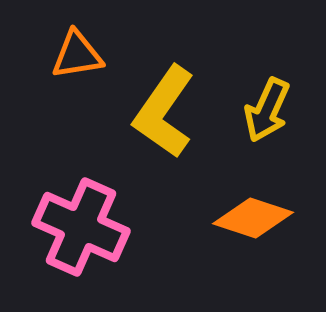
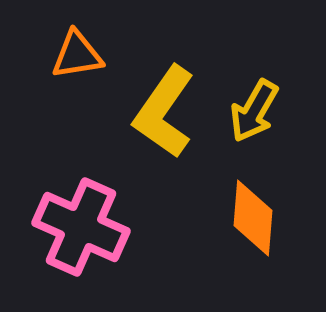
yellow arrow: moved 13 px left, 1 px down; rotated 6 degrees clockwise
orange diamond: rotated 76 degrees clockwise
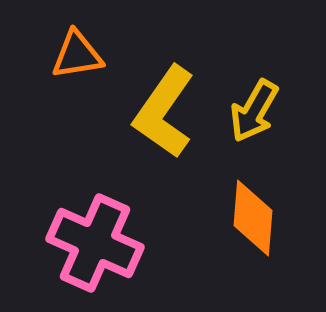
pink cross: moved 14 px right, 16 px down
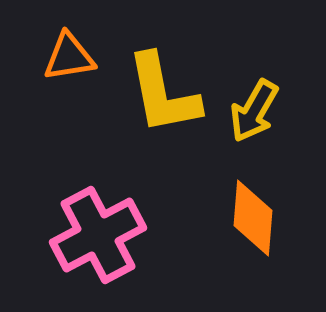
orange triangle: moved 8 px left, 2 px down
yellow L-shape: moved 1 px left, 18 px up; rotated 46 degrees counterclockwise
pink cross: moved 3 px right, 8 px up; rotated 38 degrees clockwise
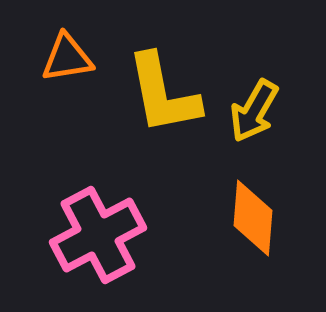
orange triangle: moved 2 px left, 1 px down
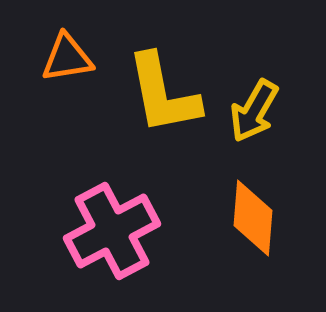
pink cross: moved 14 px right, 4 px up
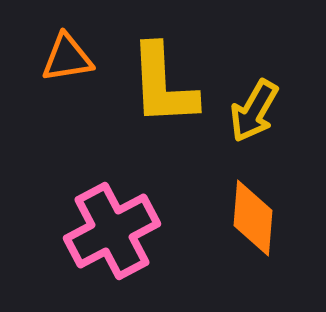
yellow L-shape: moved 9 px up; rotated 8 degrees clockwise
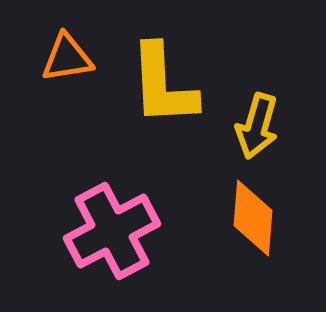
yellow arrow: moved 3 px right, 15 px down; rotated 14 degrees counterclockwise
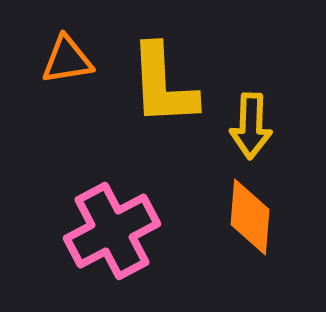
orange triangle: moved 2 px down
yellow arrow: moved 6 px left; rotated 14 degrees counterclockwise
orange diamond: moved 3 px left, 1 px up
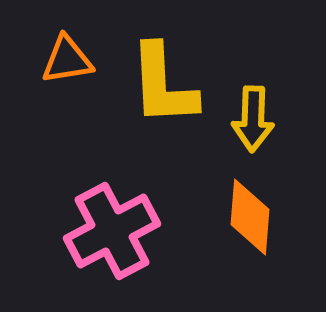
yellow arrow: moved 2 px right, 7 px up
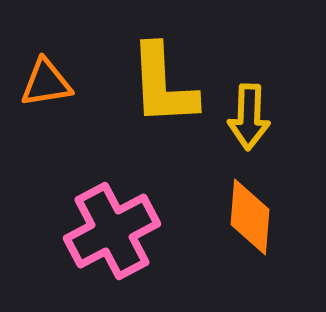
orange triangle: moved 21 px left, 23 px down
yellow arrow: moved 4 px left, 2 px up
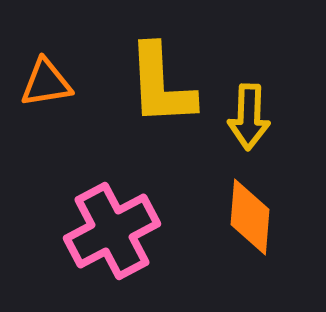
yellow L-shape: moved 2 px left
